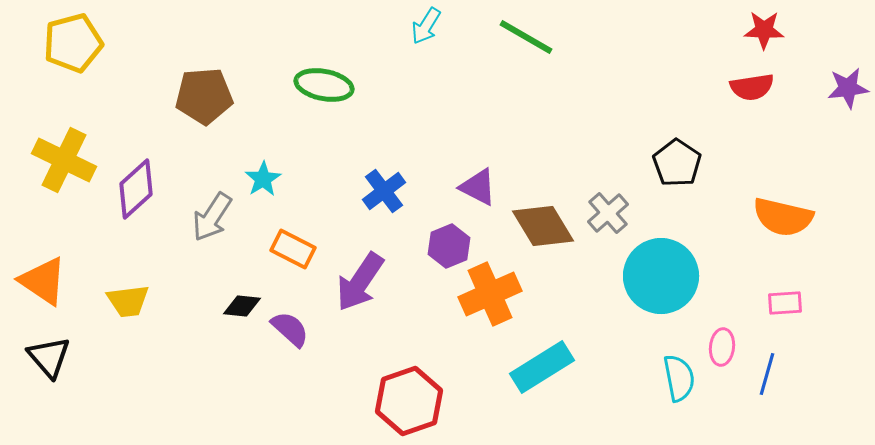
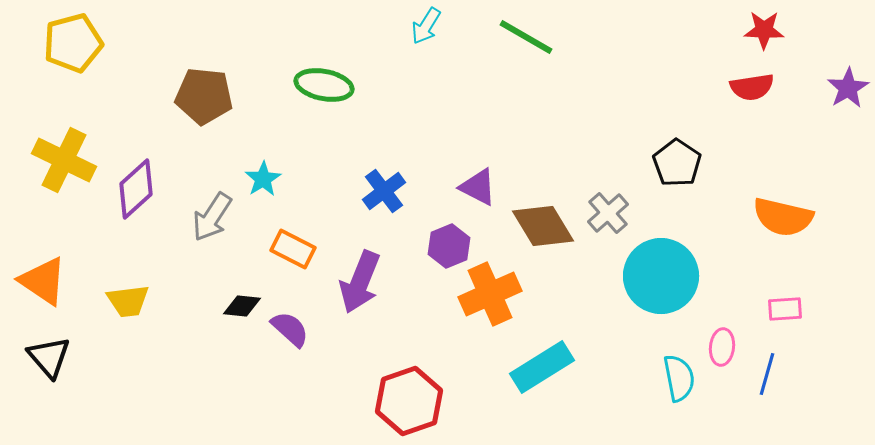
purple star: rotated 24 degrees counterclockwise
brown pentagon: rotated 10 degrees clockwise
purple arrow: rotated 12 degrees counterclockwise
pink rectangle: moved 6 px down
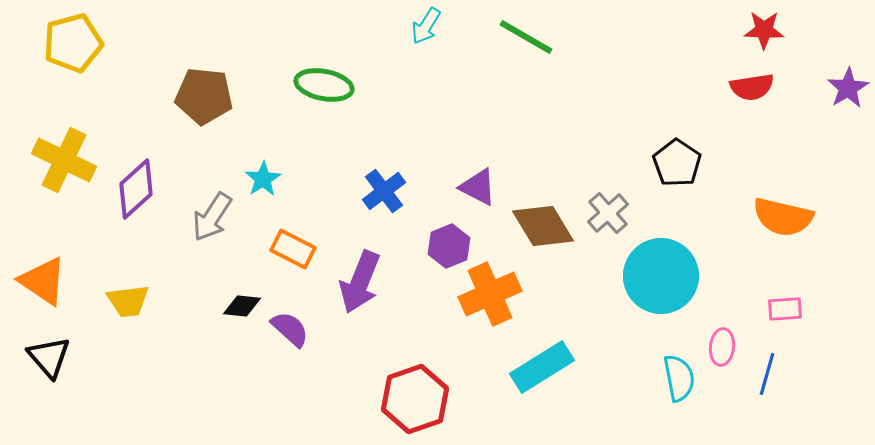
red hexagon: moved 6 px right, 2 px up
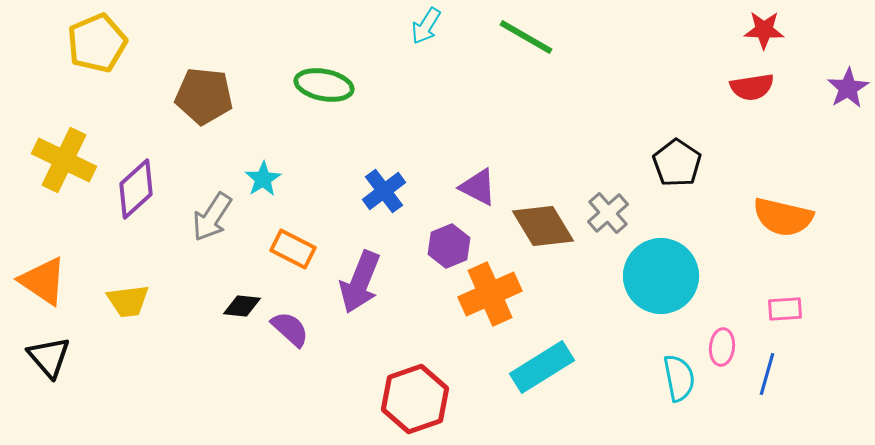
yellow pentagon: moved 24 px right; rotated 8 degrees counterclockwise
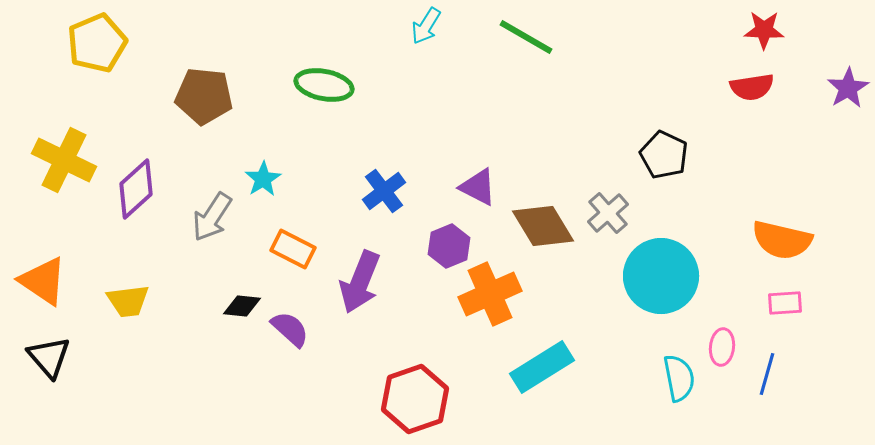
black pentagon: moved 13 px left, 8 px up; rotated 9 degrees counterclockwise
orange semicircle: moved 1 px left, 23 px down
pink rectangle: moved 6 px up
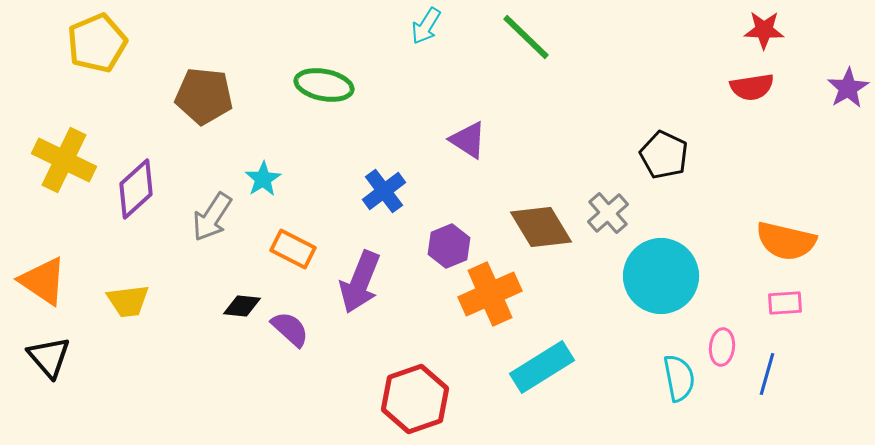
green line: rotated 14 degrees clockwise
purple triangle: moved 10 px left, 47 px up; rotated 6 degrees clockwise
brown diamond: moved 2 px left, 1 px down
orange semicircle: moved 4 px right, 1 px down
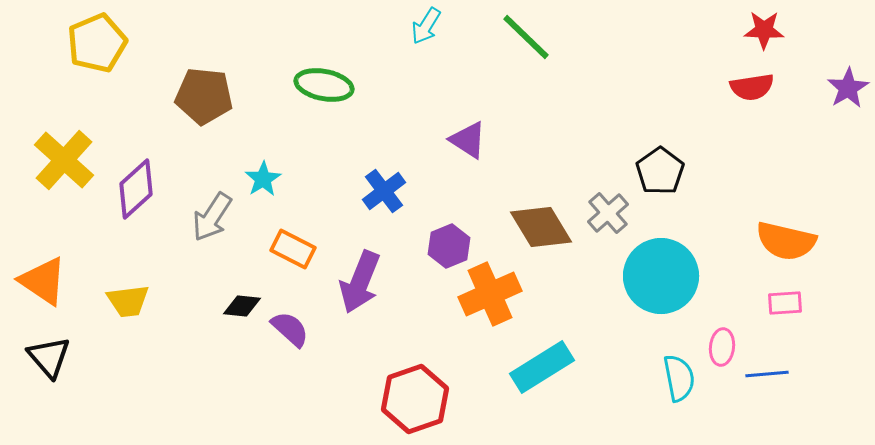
black pentagon: moved 4 px left, 16 px down; rotated 12 degrees clockwise
yellow cross: rotated 16 degrees clockwise
blue line: rotated 69 degrees clockwise
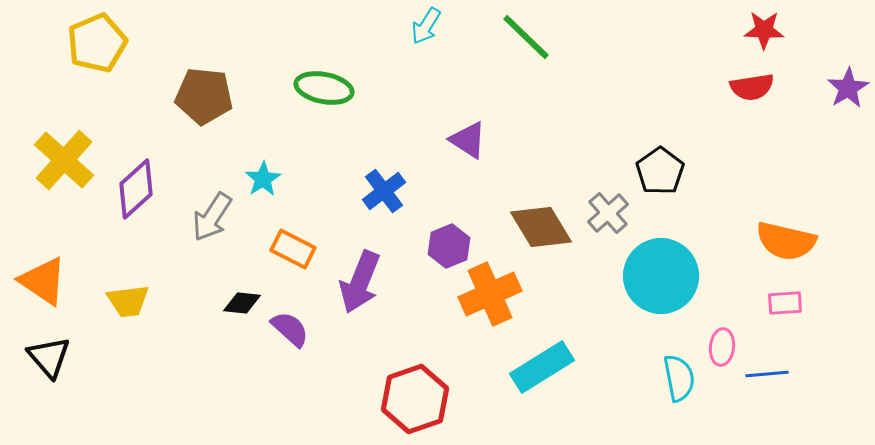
green ellipse: moved 3 px down
black diamond: moved 3 px up
